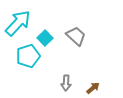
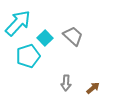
gray trapezoid: moved 3 px left
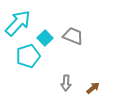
gray trapezoid: rotated 20 degrees counterclockwise
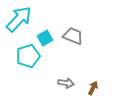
cyan arrow: moved 1 px right, 4 px up
cyan square: rotated 14 degrees clockwise
gray arrow: rotated 84 degrees counterclockwise
brown arrow: rotated 24 degrees counterclockwise
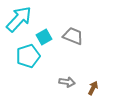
cyan square: moved 1 px left, 1 px up
gray arrow: moved 1 px right, 1 px up
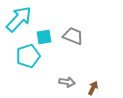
cyan square: rotated 21 degrees clockwise
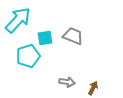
cyan arrow: moved 1 px left, 1 px down
cyan square: moved 1 px right, 1 px down
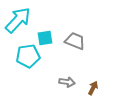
gray trapezoid: moved 2 px right, 5 px down
cyan pentagon: rotated 10 degrees clockwise
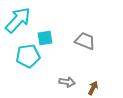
gray trapezoid: moved 10 px right
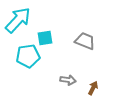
gray arrow: moved 1 px right, 2 px up
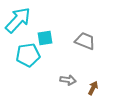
cyan pentagon: moved 1 px up
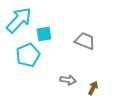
cyan arrow: moved 1 px right
cyan square: moved 1 px left, 4 px up
cyan pentagon: rotated 15 degrees counterclockwise
